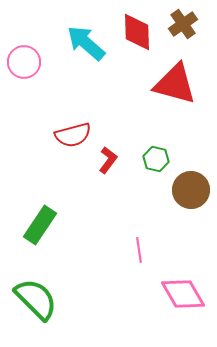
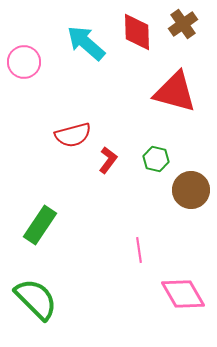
red triangle: moved 8 px down
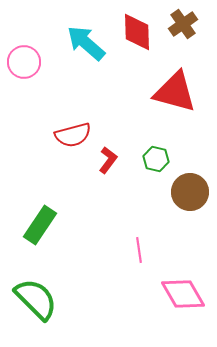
brown circle: moved 1 px left, 2 px down
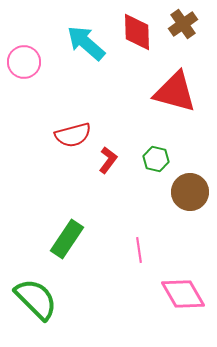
green rectangle: moved 27 px right, 14 px down
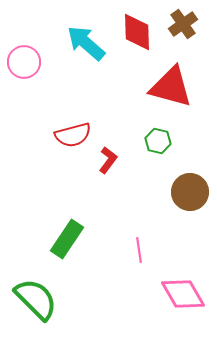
red triangle: moved 4 px left, 5 px up
green hexagon: moved 2 px right, 18 px up
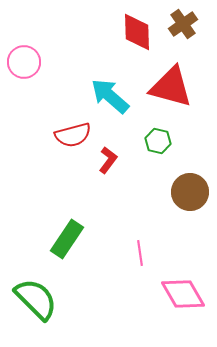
cyan arrow: moved 24 px right, 53 px down
pink line: moved 1 px right, 3 px down
